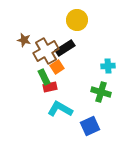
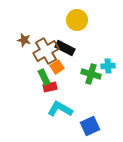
black rectangle: rotated 60 degrees clockwise
green cross: moved 10 px left, 18 px up
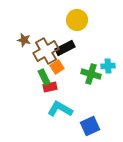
black rectangle: rotated 54 degrees counterclockwise
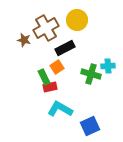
brown cross: moved 23 px up
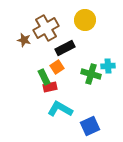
yellow circle: moved 8 px right
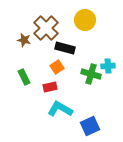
brown cross: rotated 15 degrees counterclockwise
black rectangle: rotated 42 degrees clockwise
green rectangle: moved 20 px left
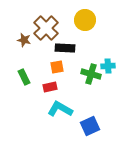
black rectangle: rotated 12 degrees counterclockwise
orange square: rotated 24 degrees clockwise
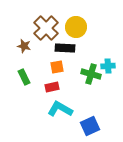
yellow circle: moved 9 px left, 7 px down
brown star: moved 6 px down
red rectangle: moved 2 px right
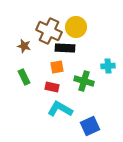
brown cross: moved 3 px right, 3 px down; rotated 20 degrees counterclockwise
green cross: moved 7 px left, 7 px down
red rectangle: rotated 24 degrees clockwise
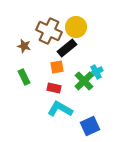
black rectangle: moved 2 px right; rotated 42 degrees counterclockwise
cyan cross: moved 12 px left, 6 px down; rotated 24 degrees counterclockwise
green cross: rotated 30 degrees clockwise
red rectangle: moved 2 px right, 1 px down
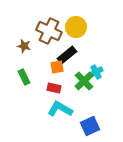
black rectangle: moved 7 px down
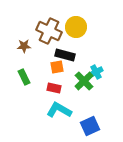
brown star: rotated 16 degrees counterclockwise
black rectangle: moved 2 px left; rotated 54 degrees clockwise
cyan L-shape: moved 1 px left, 1 px down
